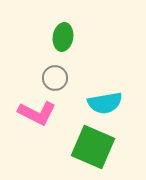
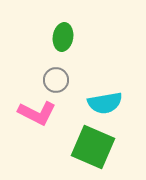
gray circle: moved 1 px right, 2 px down
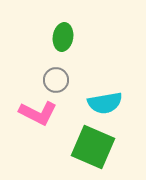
pink L-shape: moved 1 px right
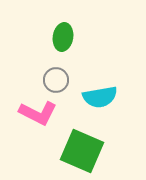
cyan semicircle: moved 5 px left, 6 px up
green square: moved 11 px left, 4 px down
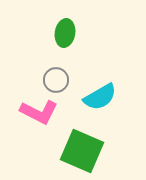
green ellipse: moved 2 px right, 4 px up
cyan semicircle: rotated 20 degrees counterclockwise
pink L-shape: moved 1 px right, 1 px up
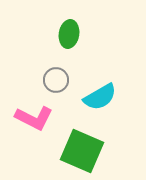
green ellipse: moved 4 px right, 1 px down
pink L-shape: moved 5 px left, 6 px down
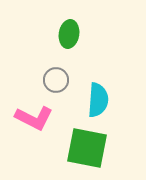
cyan semicircle: moved 2 px left, 3 px down; rotated 56 degrees counterclockwise
green square: moved 5 px right, 3 px up; rotated 12 degrees counterclockwise
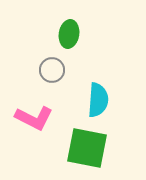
gray circle: moved 4 px left, 10 px up
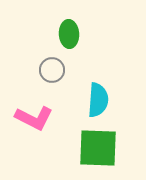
green ellipse: rotated 12 degrees counterclockwise
green square: moved 11 px right; rotated 9 degrees counterclockwise
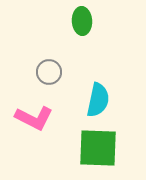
green ellipse: moved 13 px right, 13 px up
gray circle: moved 3 px left, 2 px down
cyan semicircle: rotated 8 degrees clockwise
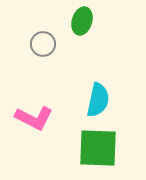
green ellipse: rotated 20 degrees clockwise
gray circle: moved 6 px left, 28 px up
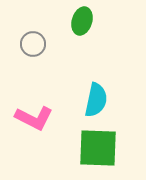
gray circle: moved 10 px left
cyan semicircle: moved 2 px left
